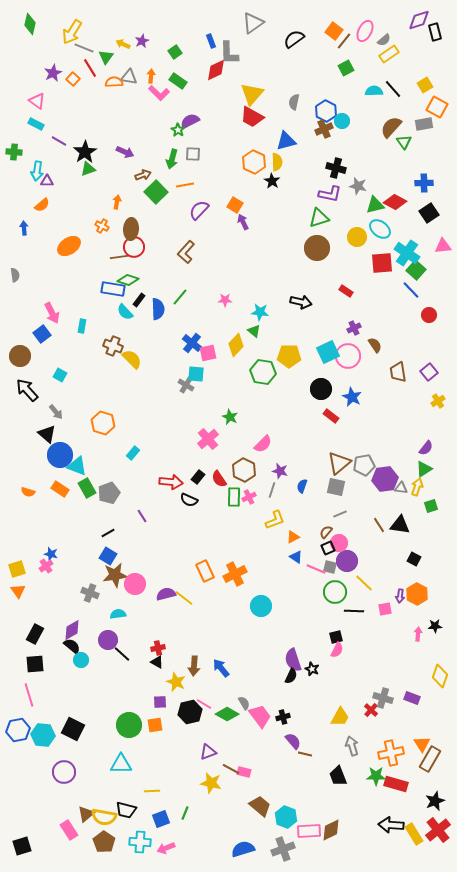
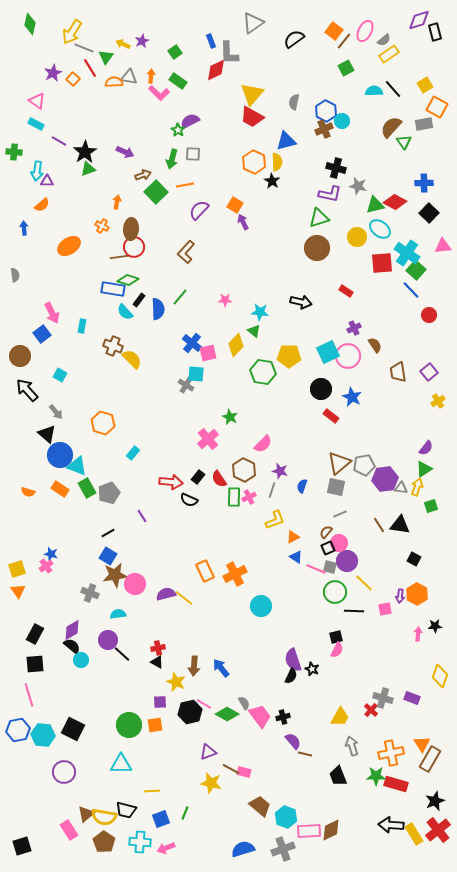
black square at (429, 213): rotated 12 degrees counterclockwise
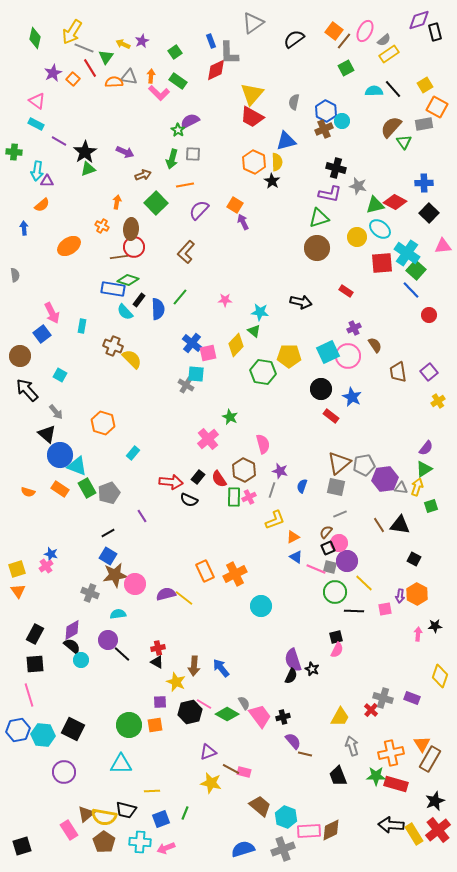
green diamond at (30, 24): moved 5 px right, 14 px down
green square at (156, 192): moved 11 px down
pink semicircle at (263, 444): rotated 60 degrees counterclockwise
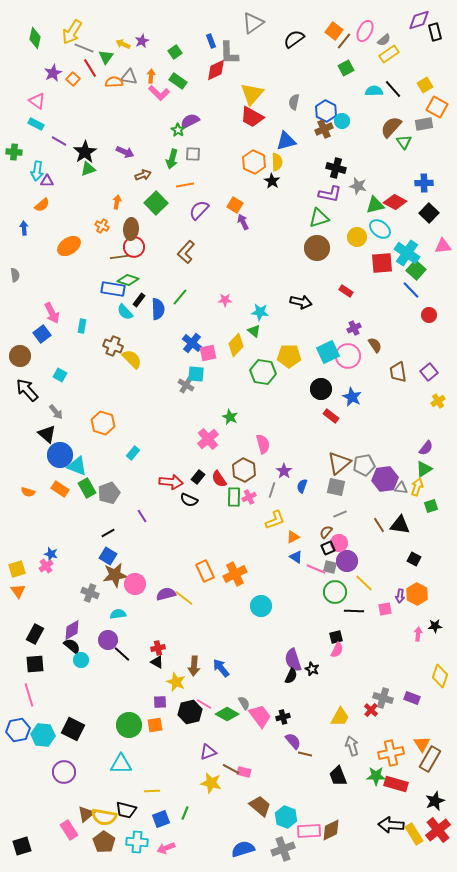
purple star at (280, 471): moved 4 px right; rotated 21 degrees clockwise
cyan cross at (140, 842): moved 3 px left
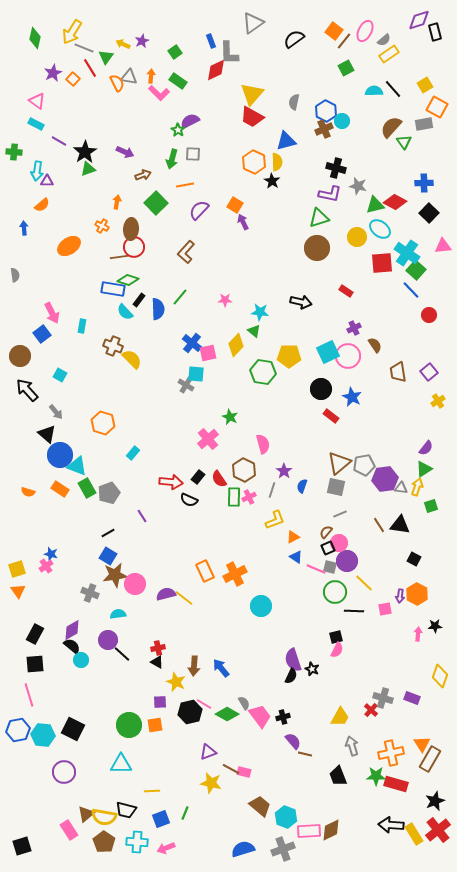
orange semicircle at (114, 82): moved 3 px right, 1 px down; rotated 66 degrees clockwise
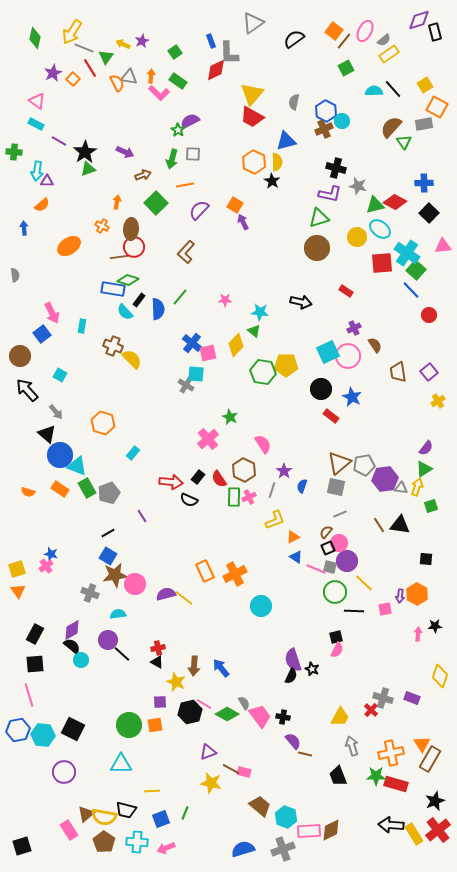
yellow pentagon at (289, 356): moved 3 px left, 9 px down
pink semicircle at (263, 444): rotated 18 degrees counterclockwise
black square at (414, 559): moved 12 px right; rotated 24 degrees counterclockwise
black cross at (283, 717): rotated 24 degrees clockwise
